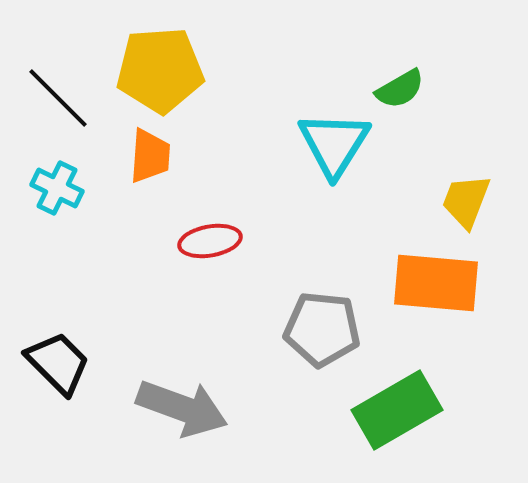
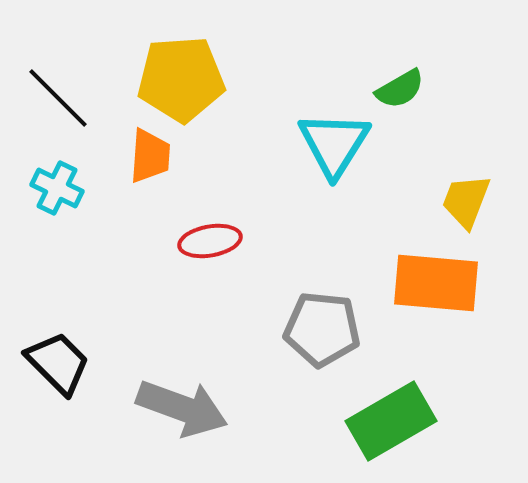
yellow pentagon: moved 21 px right, 9 px down
green rectangle: moved 6 px left, 11 px down
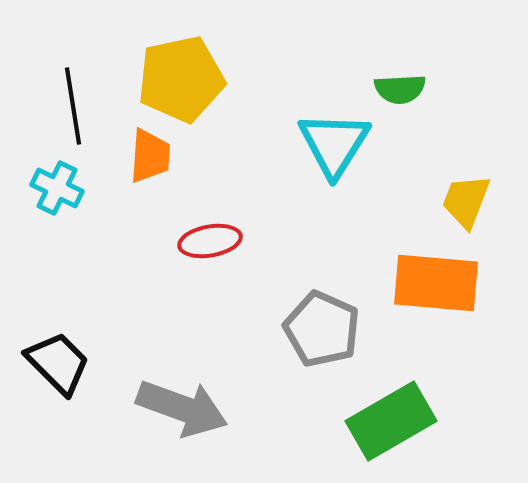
yellow pentagon: rotated 8 degrees counterclockwise
green semicircle: rotated 27 degrees clockwise
black line: moved 15 px right, 8 px down; rotated 36 degrees clockwise
gray pentagon: rotated 18 degrees clockwise
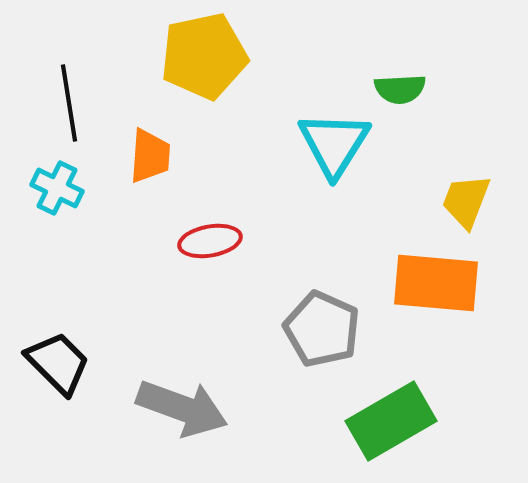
yellow pentagon: moved 23 px right, 23 px up
black line: moved 4 px left, 3 px up
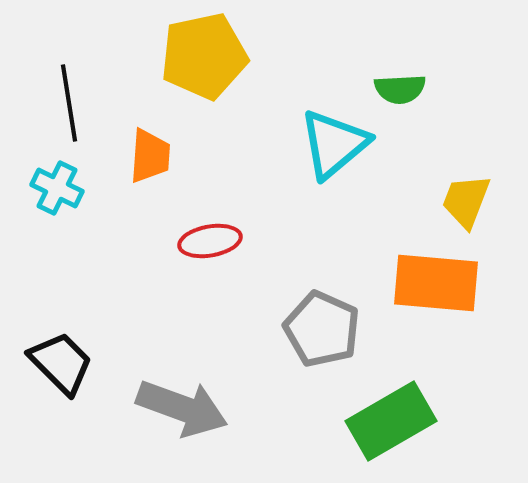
cyan triangle: rotated 18 degrees clockwise
black trapezoid: moved 3 px right
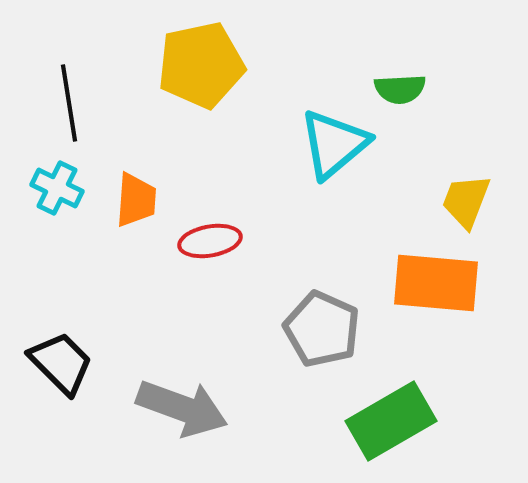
yellow pentagon: moved 3 px left, 9 px down
orange trapezoid: moved 14 px left, 44 px down
